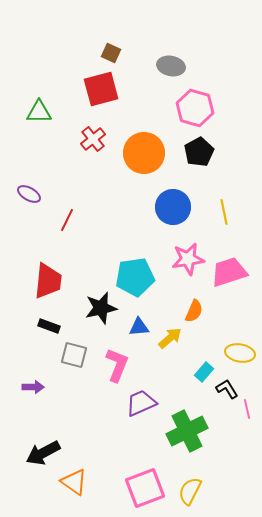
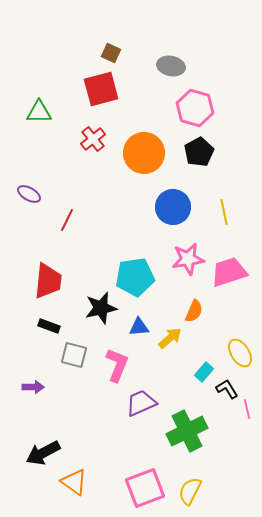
yellow ellipse: rotated 48 degrees clockwise
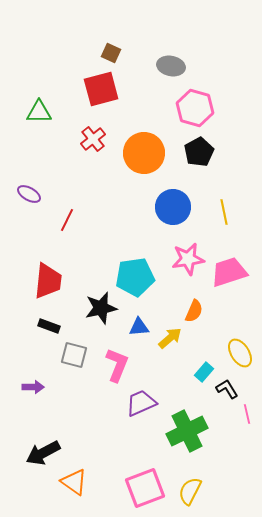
pink line: moved 5 px down
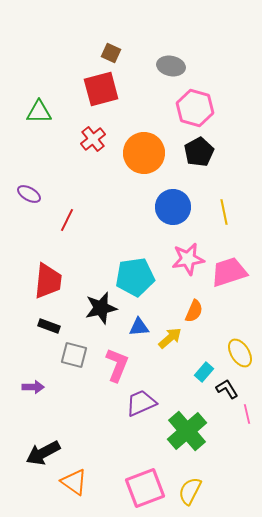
green cross: rotated 15 degrees counterclockwise
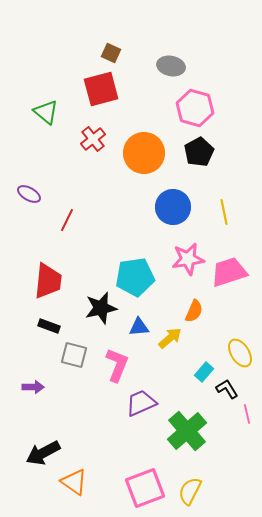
green triangle: moved 7 px right; rotated 40 degrees clockwise
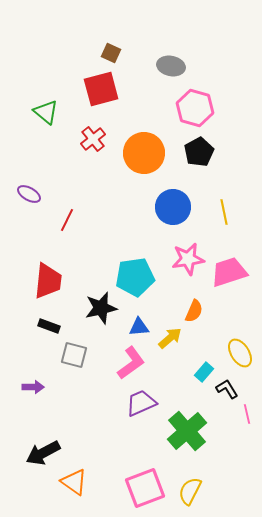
pink L-shape: moved 14 px right, 2 px up; rotated 32 degrees clockwise
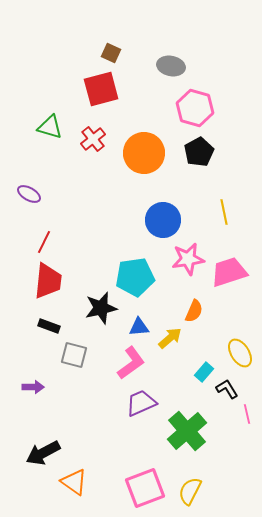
green triangle: moved 4 px right, 15 px down; rotated 24 degrees counterclockwise
blue circle: moved 10 px left, 13 px down
red line: moved 23 px left, 22 px down
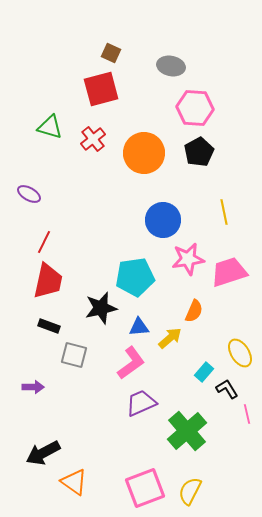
pink hexagon: rotated 12 degrees counterclockwise
red trapezoid: rotated 6 degrees clockwise
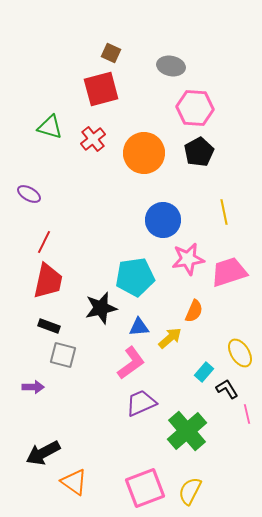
gray square: moved 11 px left
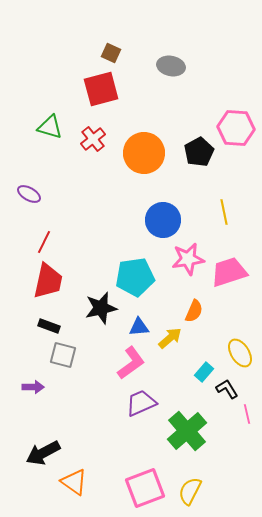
pink hexagon: moved 41 px right, 20 px down
